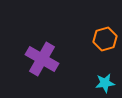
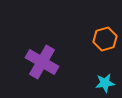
purple cross: moved 3 px down
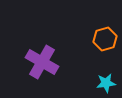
cyan star: moved 1 px right
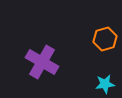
cyan star: moved 1 px left, 1 px down
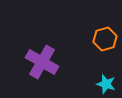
cyan star: moved 1 px right; rotated 24 degrees clockwise
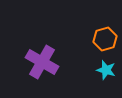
cyan star: moved 14 px up
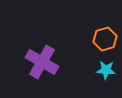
cyan star: rotated 12 degrees counterclockwise
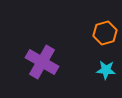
orange hexagon: moved 6 px up
